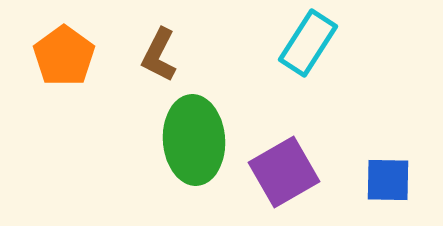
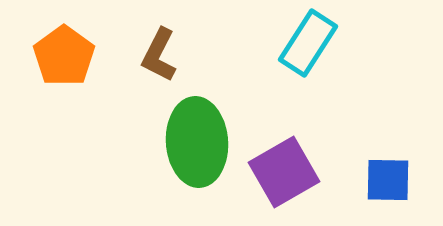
green ellipse: moved 3 px right, 2 px down
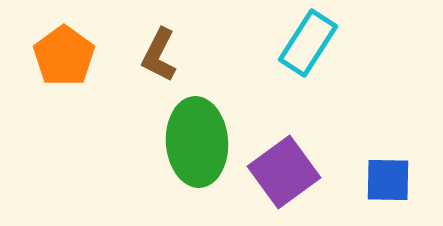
purple square: rotated 6 degrees counterclockwise
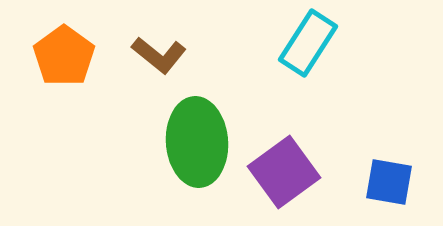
brown L-shape: rotated 78 degrees counterclockwise
blue square: moved 1 px right, 2 px down; rotated 9 degrees clockwise
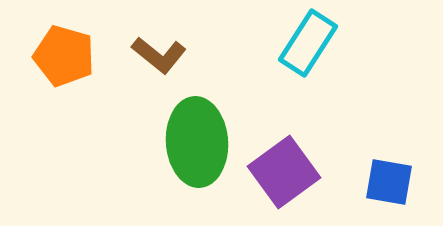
orange pentagon: rotated 20 degrees counterclockwise
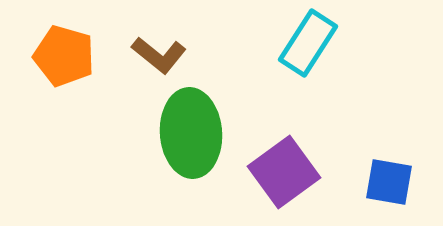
green ellipse: moved 6 px left, 9 px up
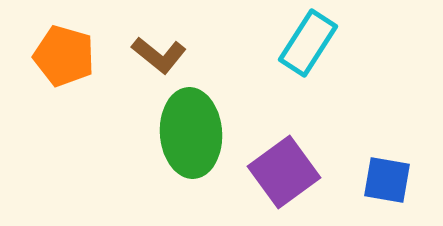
blue square: moved 2 px left, 2 px up
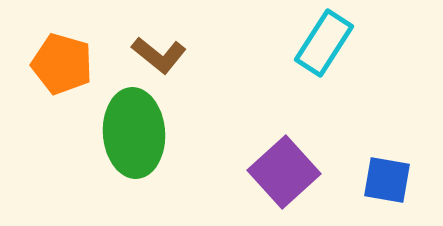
cyan rectangle: moved 16 px right
orange pentagon: moved 2 px left, 8 px down
green ellipse: moved 57 px left
purple square: rotated 6 degrees counterclockwise
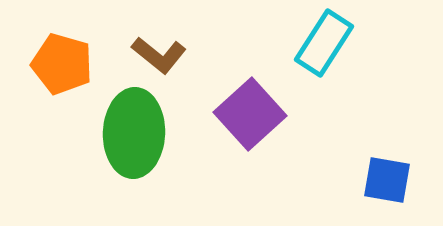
green ellipse: rotated 6 degrees clockwise
purple square: moved 34 px left, 58 px up
